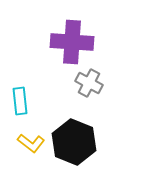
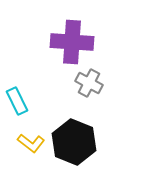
cyan rectangle: moved 3 px left; rotated 20 degrees counterclockwise
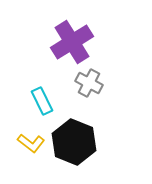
purple cross: rotated 36 degrees counterclockwise
cyan rectangle: moved 25 px right
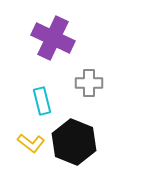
purple cross: moved 19 px left, 4 px up; rotated 33 degrees counterclockwise
gray cross: rotated 28 degrees counterclockwise
cyan rectangle: rotated 12 degrees clockwise
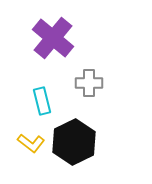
purple cross: rotated 15 degrees clockwise
black hexagon: rotated 12 degrees clockwise
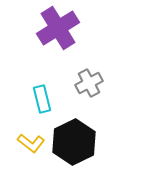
purple cross: moved 5 px right, 10 px up; rotated 18 degrees clockwise
gray cross: rotated 28 degrees counterclockwise
cyan rectangle: moved 2 px up
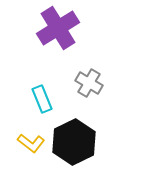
gray cross: rotated 32 degrees counterclockwise
cyan rectangle: rotated 8 degrees counterclockwise
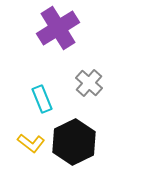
gray cross: rotated 12 degrees clockwise
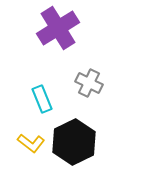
gray cross: rotated 16 degrees counterclockwise
